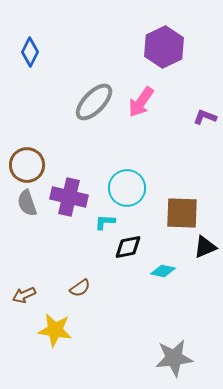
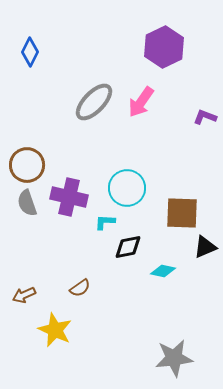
yellow star: rotated 16 degrees clockwise
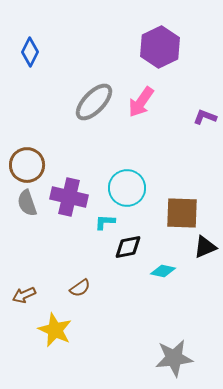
purple hexagon: moved 4 px left
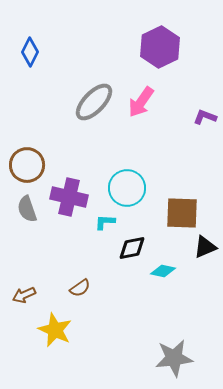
gray semicircle: moved 6 px down
black diamond: moved 4 px right, 1 px down
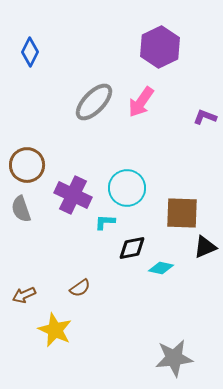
purple cross: moved 4 px right, 2 px up; rotated 12 degrees clockwise
gray semicircle: moved 6 px left
cyan diamond: moved 2 px left, 3 px up
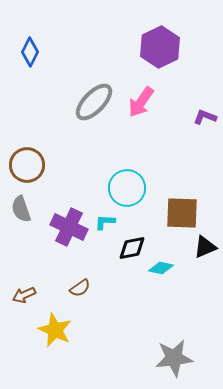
purple cross: moved 4 px left, 32 px down
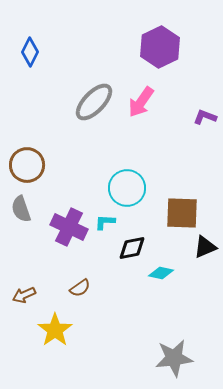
cyan diamond: moved 5 px down
yellow star: rotated 12 degrees clockwise
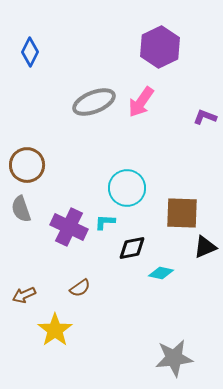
gray ellipse: rotated 24 degrees clockwise
